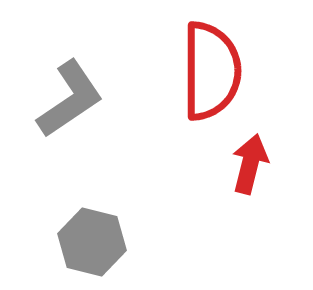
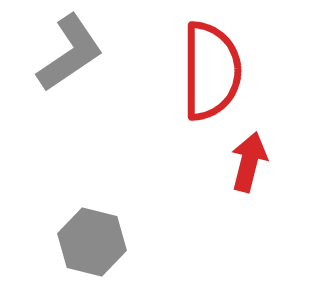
gray L-shape: moved 46 px up
red arrow: moved 1 px left, 2 px up
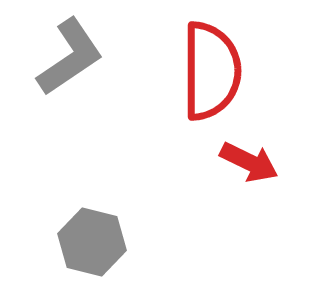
gray L-shape: moved 4 px down
red arrow: rotated 102 degrees clockwise
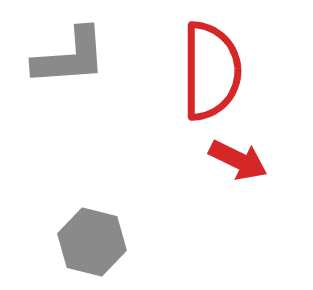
gray L-shape: rotated 30 degrees clockwise
red arrow: moved 11 px left, 2 px up
